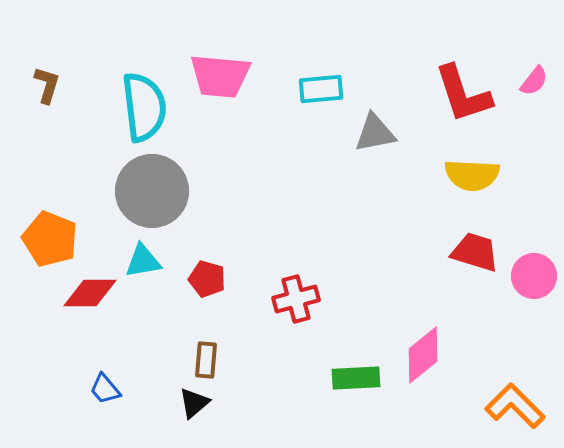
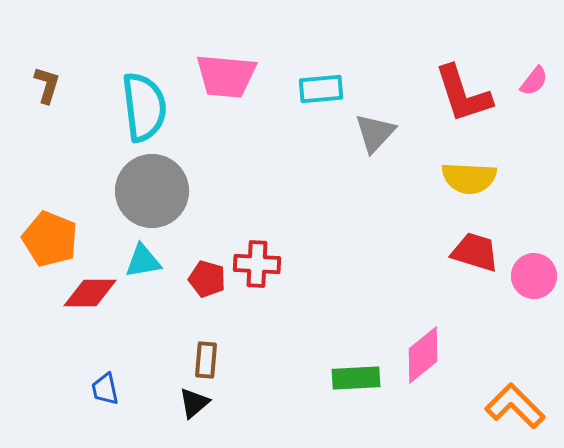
pink trapezoid: moved 6 px right
gray triangle: rotated 36 degrees counterclockwise
yellow semicircle: moved 3 px left, 3 px down
red cross: moved 39 px left, 35 px up; rotated 18 degrees clockwise
blue trapezoid: rotated 28 degrees clockwise
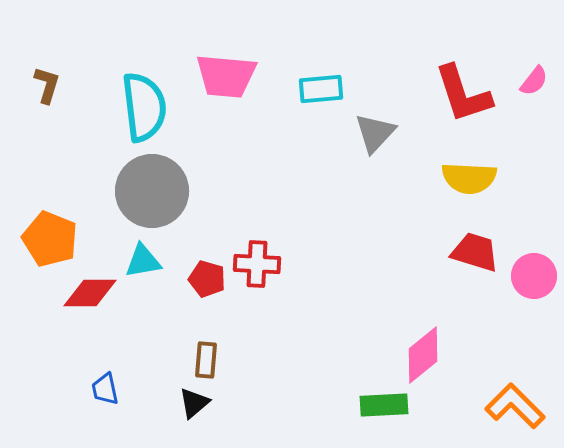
green rectangle: moved 28 px right, 27 px down
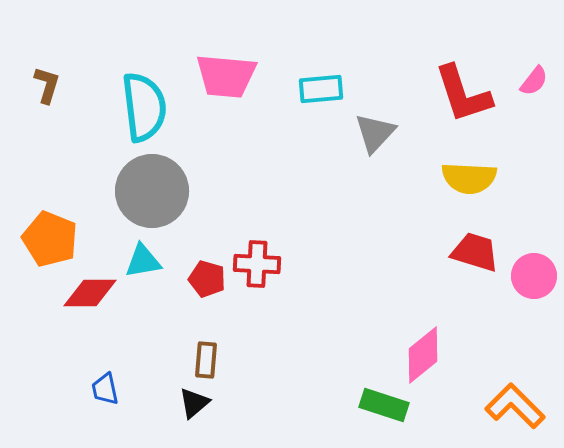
green rectangle: rotated 21 degrees clockwise
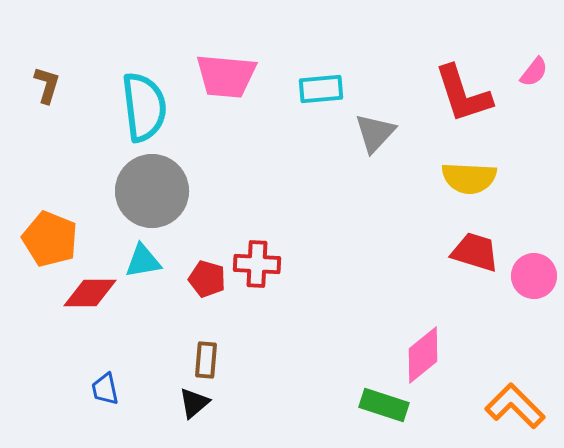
pink semicircle: moved 9 px up
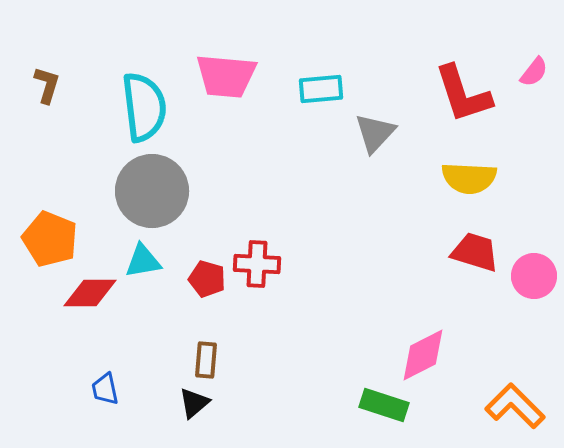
pink diamond: rotated 12 degrees clockwise
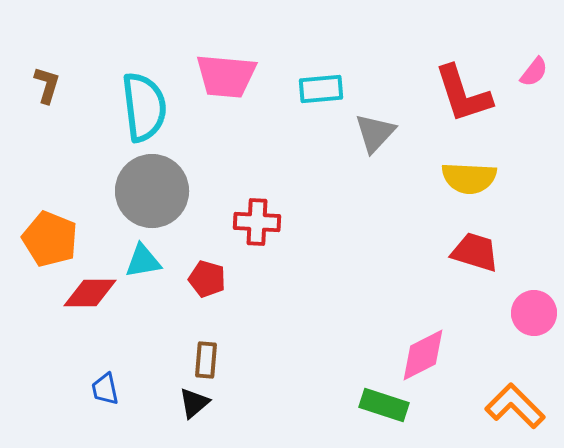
red cross: moved 42 px up
pink circle: moved 37 px down
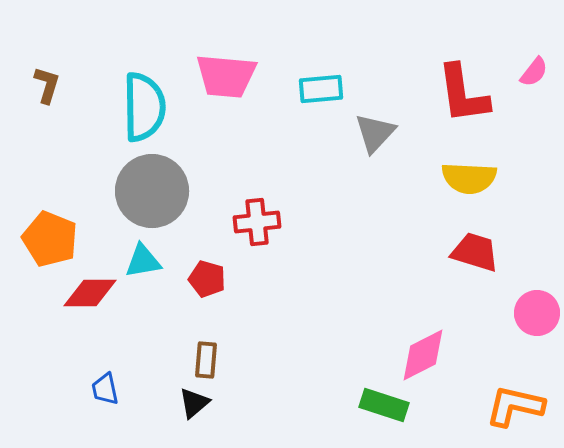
red L-shape: rotated 10 degrees clockwise
cyan semicircle: rotated 6 degrees clockwise
red cross: rotated 9 degrees counterclockwise
pink circle: moved 3 px right
orange L-shape: rotated 32 degrees counterclockwise
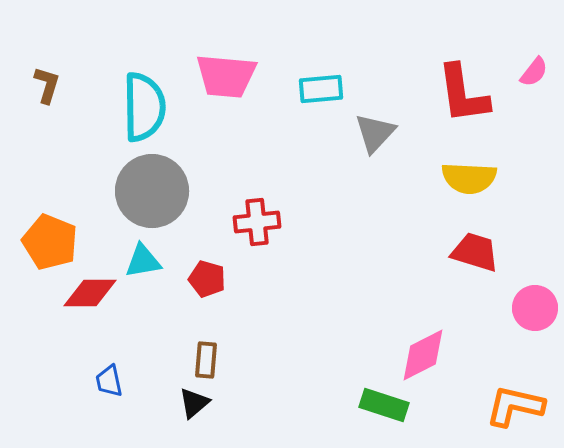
orange pentagon: moved 3 px down
pink circle: moved 2 px left, 5 px up
blue trapezoid: moved 4 px right, 8 px up
